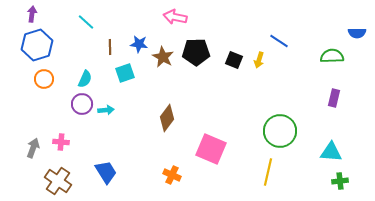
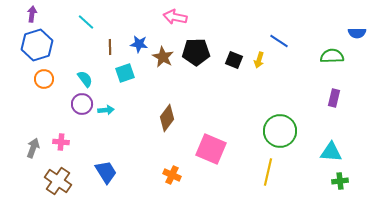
cyan semicircle: rotated 60 degrees counterclockwise
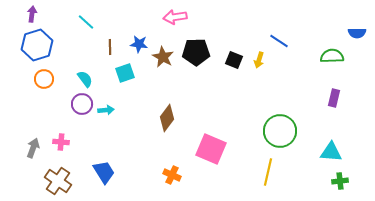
pink arrow: rotated 20 degrees counterclockwise
blue trapezoid: moved 2 px left
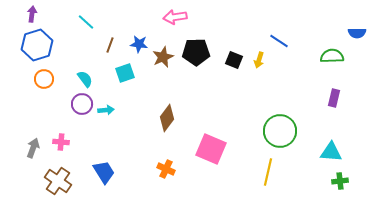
brown line: moved 2 px up; rotated 21 degrees clockwise
brown star: rotated 20 degrees clockwise
orange cross: moved 6 px left, 6 px up
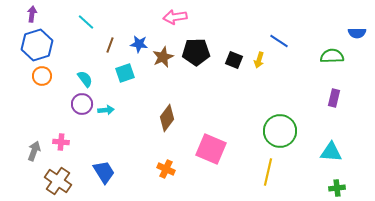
orange circle: moved 2 px left, 3 px up
gray arrow: moved 1 px right, 3 px down
green cross: moved 3 px left, 7 px down
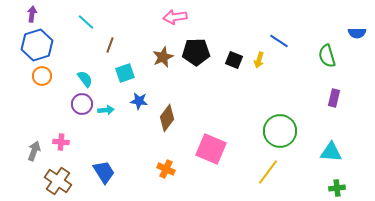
blue star: moved 57 px down
green semicircle: moved 5 px left; rotated 105 degrees counterclockwise
yellow line: rotated 24 degrees clockwise
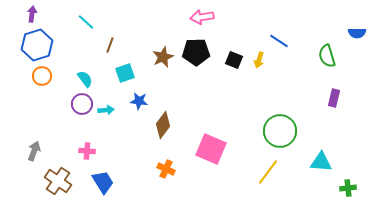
pink arrow: moved 27 px right
brown diamond: moved 4 px left, 7 px down
pink cross: moved 26 px right, 9 px down
cyan triangle: moved 10 px left, 10 px down
blue trapezoid: moved 1 px left, 10 px down
green cross: moved 11 px right
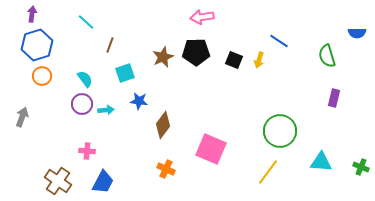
gray arrow: moved 12 px left, 34 px up
blue trapezoid: rotated 60 degrees clockwise
green cross: moved 13 px right, 21 px up; rotated 28 degrees clockwise
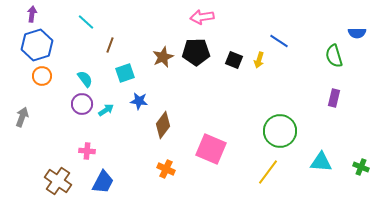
green semicircle: moved 7 px right
cyan arrow: rotated 28 degrees counterclockwise
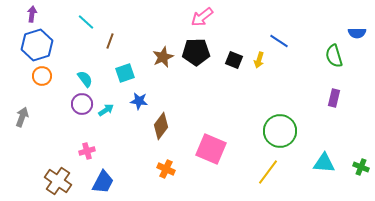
pink arrow: rotated 30 degrees counterclockwise
brown line: moved 4 px up
brown diamond: moved 2 px left, 1 px down
pink cross: rotated 21 degrees counterclockwise
cyan triangle: moved 3 px right, 1 px down
